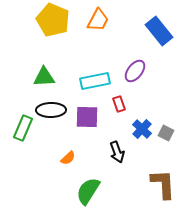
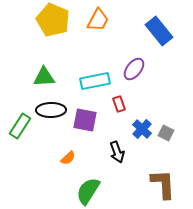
purple ellipse: moved 1 px left, 2 px up
purple square: moved 2 px left, 3 px down; rotated 10 degrees clockwise
green rectangle: moved 3 px left, 2 px up; rotated 10 degrees clockwise
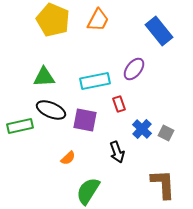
black ellipse: rotated 24 degrees clockwise
green rectangle: rotated 45 degrees clockwise
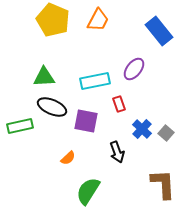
black ellipse: moved 1 px right, 3 px up
purple square: moved 1 px right, 1 px down
gray square: rotated 14 degrees clockwise
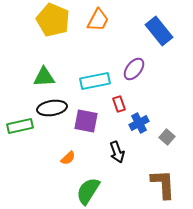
black ellipse: moved 1 px down; rotated 32 degrees counterclockwise
blue cross: moved 3 px left, 6 px up; rotated 18 degrees clockwise
gray square: moved 1 px right, 4 px down
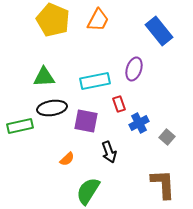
purple ellipse: rotated 20 degrees counterclockwise
black arrow: moved 8 px left
orange semicircle: moved 1 px left, 1 px down
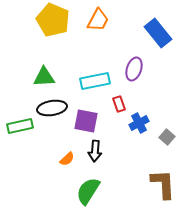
blue rectangle: moved 1 px left, 2 px down
black arrow: moved 14 px left, 1 px up; rotated 25 degrees clockwise
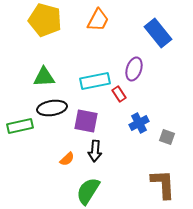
yellow pentagon: moved 8 px left; rotated 8 degrees counterclockwise
red rectangle: moved 10 px up; rotated 14 degrees counterclockwise
gray square: rotated 21 degrees counterclockwise
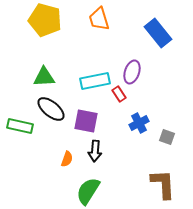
orange trapezoid: moved 1 px right, 1 px up; rotated 135 degrees clockwise
purple ellipse: moved 2 px left, 3 px down
black ellipse: moved 1 px left, 1 px down; rotated 48 degrees clockwise
green rectangle: rotated 25 degrees clockwise
orange semicircle: rotated 28 degrees counterclockwise
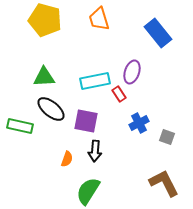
brown L-shape: moved 1 px right, 1 px up; rotated 24 degrees counterclockwise
